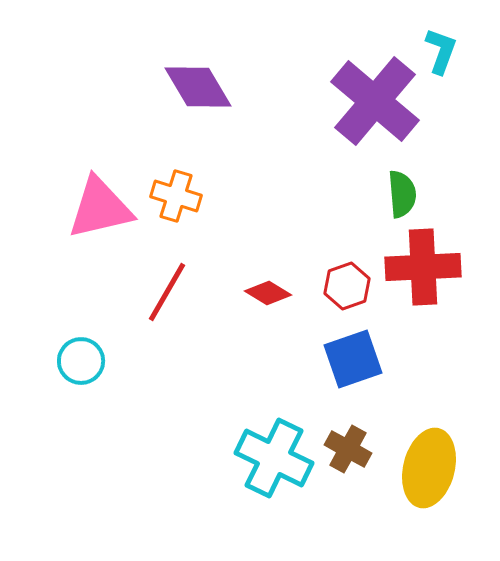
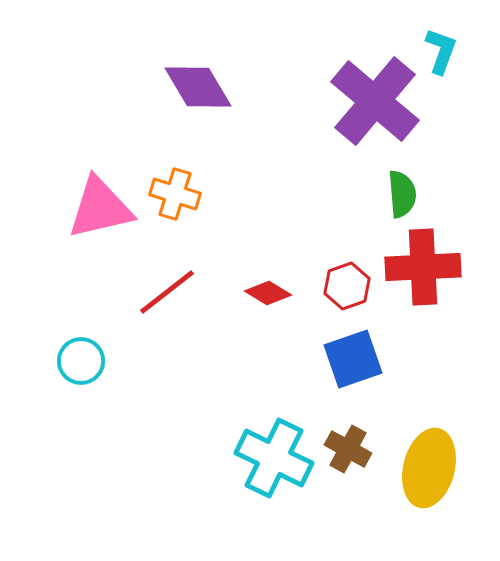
orange cross: moved 1 px left, 2 px up
red line: rotated 22 degrees clockwise
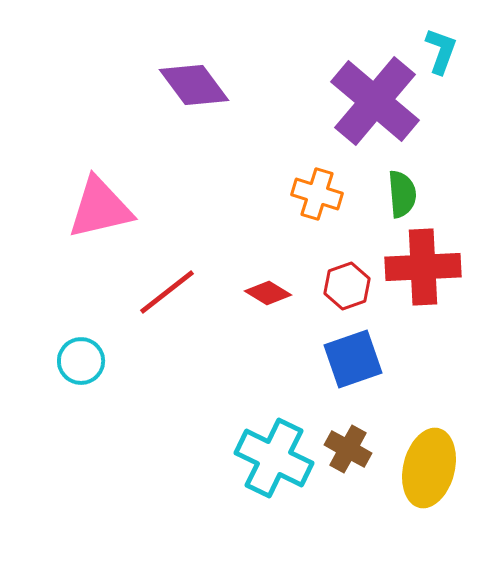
purple diamond: moved 4 px left, 2 px up; rotated 6 degrees counterclockwise
orange cross: moved 142 px right
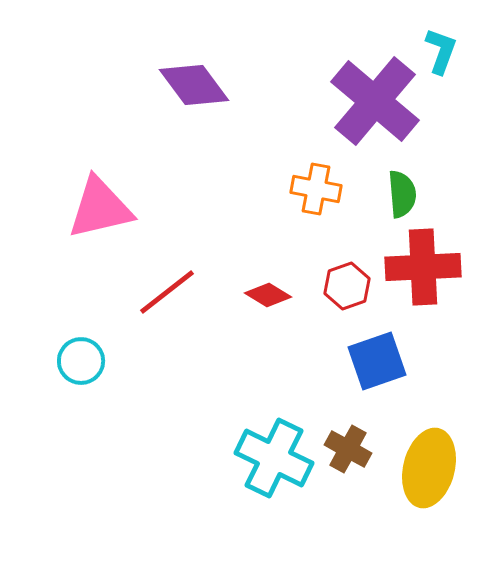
orange cross: moved 1 px left, 5 px up; rotated 6 degrees counterclockwise
red diamond: moved 2 px down
blue square: moved 24 px right, 2 px down
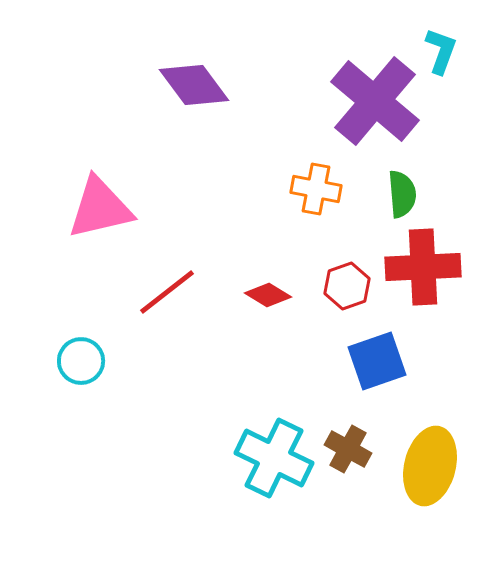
yellow ellipse: moved 1 px right, 2 px up
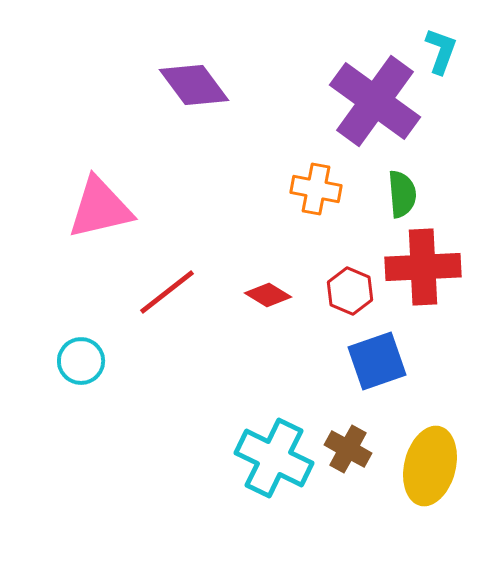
purple cross: rotated 4 degrees counterclockwise
red hexagon: moved 3 px right, 5 px down; rotated 18 degrees counterclockwise
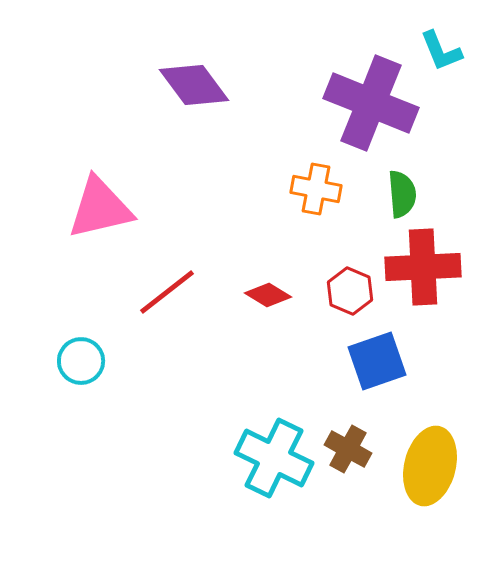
cyan L-shape: rotated 138 degrees clockwise
purple cross: moved 4 px left, 2 px down; rotated 14 degrees counterclockwise
